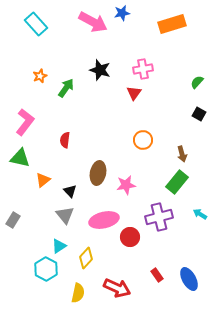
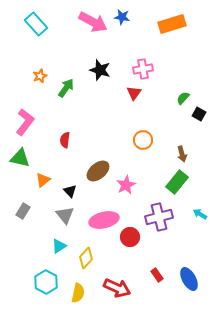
blue star: moved 4 px down; rotated 21 degrees clockwise
green semicircle: moved 14 px left, 16 px down
brown ellipse: moved 2 px up; rotated 40 degrees clockwise
pink star: rotated 18 degrees counterclockwise
gray rectangle: moved 10 px right, 9 px up
cyan hexagon: moved 13 px down
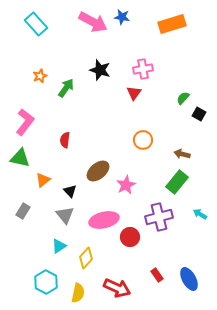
brown arrow: rotated 119 degrees clockwise
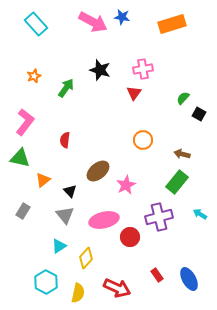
orange star: moved 6 px left
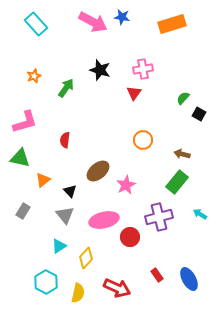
pink L-shape: rotated 36 degrees clockwise
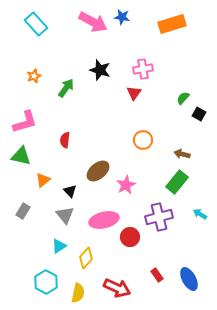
green triangle: moved 1 px right, 2 px up
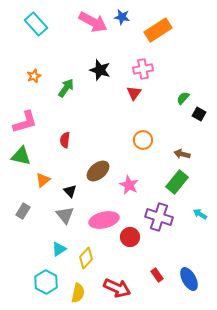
orange rectangle: moved 14 px left, 6 px down; rotated 16 degrees counterclockwise
pink star: moved 3 px right; rotated 18 degrees counterclockwise
purple cross: rotated 32 degrees clockwise
cyan triangle: moved 3 px down
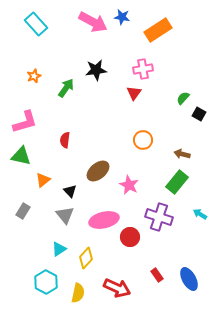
black star: moved 4 px left; rotated 25 degrees counterclockwise
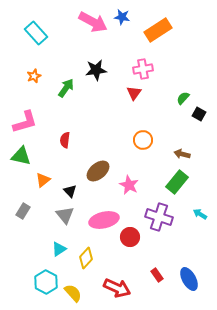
cyan rectangle: moved 9 px down
yellow semicircle: moved 5 px left; rotated 54 degrees counterclockwise
